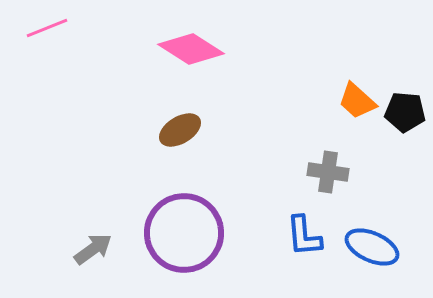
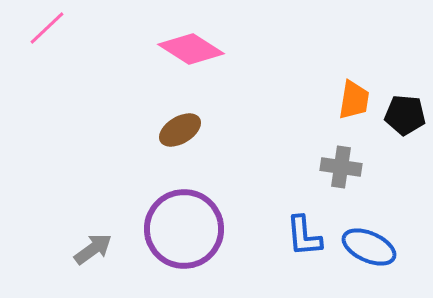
pink line: rotated 21 degrees counterclockwise
orange trapezoid: moved 3 px left, 1 px up; rotated 123 degrees counterclockwise
black pentagon: moved 3 px down
gray cross: moved 13 px right, 5 px up
purple circle: moved 4 px up
blue ellipse: moved 3 px left
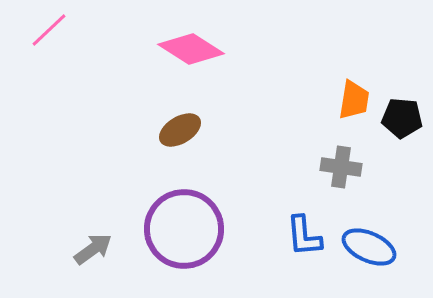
pink line: moved 2 px right, 2 px down
black pentagon: moved 3 px left, 3 px down
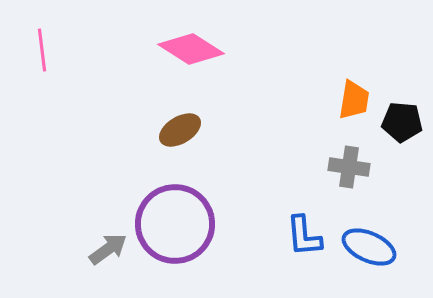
pink line: moved 7 px left, 20 px down; rotated 54 degrees counterclockwise
black pentagon: moved 4 px down
gray cross: moved 8 px right
purple circle: moved 9 px left, 5 px up
gray arrow: moved 15 px right
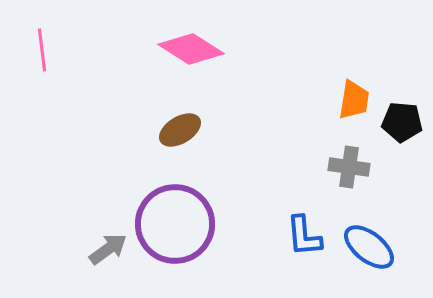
blue ellipse: rotated 14 degrees clockwise
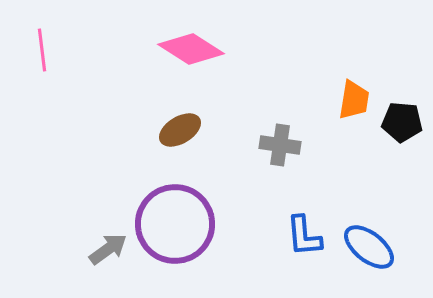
gray cross: moved 69 px left, 22 px up
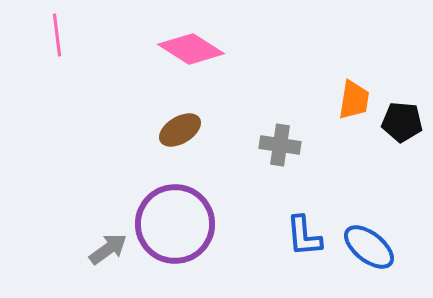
pink line: moved 15 px right, 15 px up
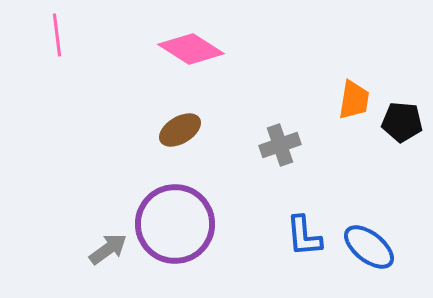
gray cross: rotated 27 degrees counterclockwise
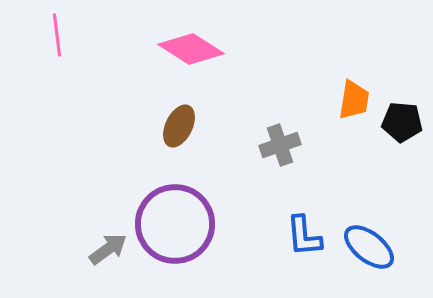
brown ellipse: moved 1 px left, 4 px up; rotated 33 degrees counterclockwise
